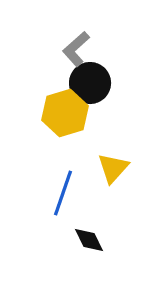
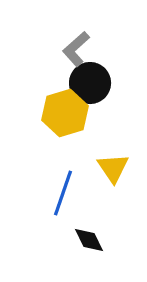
yellow triangle: rotated 16 degrees counterclockwise
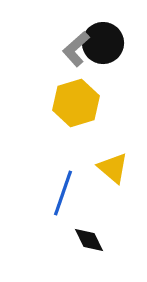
black circle: moved 13 px right, 40 px up
yellow hexagon: moved 11 px right, 10 px up
yellow triangle: rotated 16 degrees counterclockwise
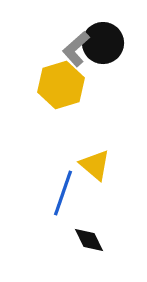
yellow hexagon: moved 15 px left, 18 px up
yellow triangle: moved 18 px left, 3 px up
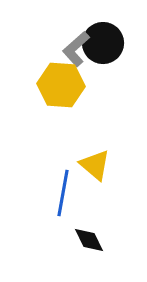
yellow hexagon: rotated 21 degrees clockwise
blue line: rotated 9 degrees counterclockwise
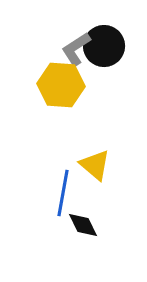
black circle: moved 1 px right, 3 px down
gray L-shape: rotated 9 degrees clockwise
black diamond: moved 6 px left, 15 px up
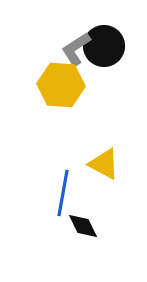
yellow triangle: moved 9 px right, 1 px up; rotated 12 degrees counterclockwise
black diamond: moved 1 px down
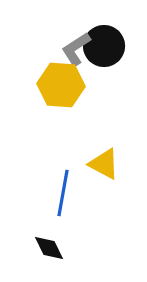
black diamond: moved 34 px left, 22 px down
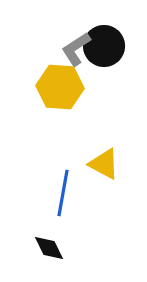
yellow hexagon: moved 1 px left, 2 px down
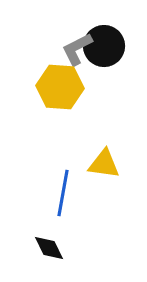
gray L-shape: moved 1 px right; rotated 6 degrees clockwise
yellow triangle: rotated 20 degrees counterclockwise
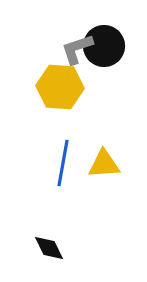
gray L-shape: rotated 9 degrees clockwise
yellow triangle: rotated 12 degrees counterclockwise
blue line: moved 30 px up
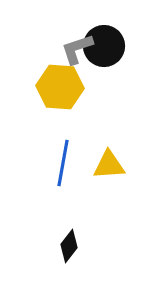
yellow triangle: moved 5 px right, 1 px down
black diamond: moved 20 px right, 2 px up; rotated 64 degrees clockwise
